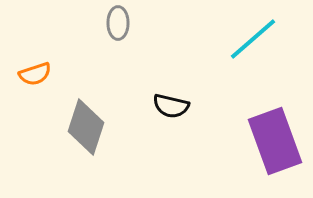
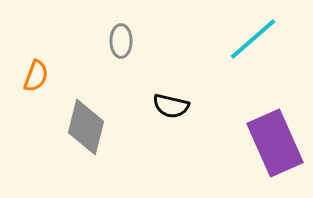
gray ellipse: moved 3 px right, 18 px down
orange semicircle: moved 1 px right, 2 px down; rotated 52 degrees counterclockwise
gray diamond: rotated 4 degrees counterclockwise
purple rectangle: moved 2 px down; rotated 4 degrees counterclockwise
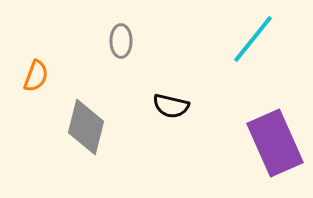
cyan line: rotated 10 degrees counterclockwise
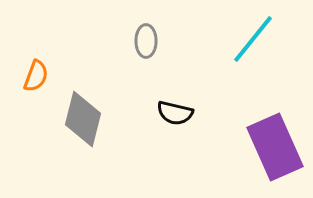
gray ellipse: moved 25 px right
black semicircle: moved 4 px right, 7 px down
gray diamond: moved 3 px left, 8 px up
purple rectangle: moved 4 px down
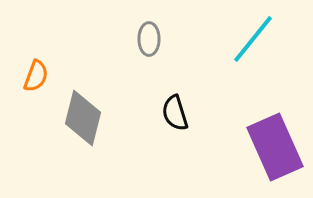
gray ellipse: moved 3 px right, 2 px up
black semicircle: rotated 60 degrees clockwise
gray diamond: moved 1 px up
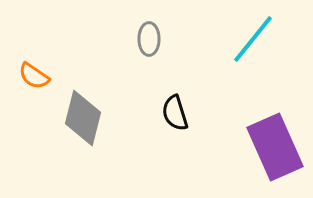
orange semicircle: moved 2 px left; rotated 104 degrees clockwise
